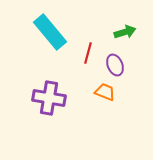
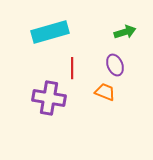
cyan rectangle: rotated 66 degrees counterclockwise
red line: moved 16 px left, 15 px down; rotated 15 degrees counterclockwise
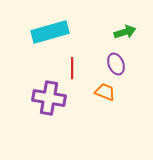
purple ellipse: moved 1 px right, 1 px up
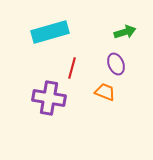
red line: rotated 15 degrees clockwise
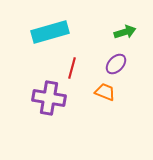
purple ellipse: rotated 65 degrees clockwise
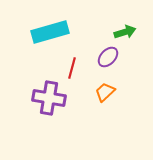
purple ellipse: moved 8 px left, 7 px up
orange trapezoid: rotated 65 degrees counterclockwise
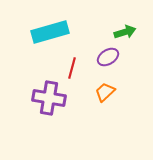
purple ellipse: rotated 15 degrees clockwise
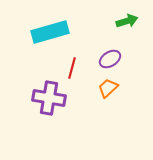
green arrow: moved 2 px right, 11 px up
purple ellipse: moved 2 px right, 2 px down
orange trapezoid: moved 3 px right, 4 px up
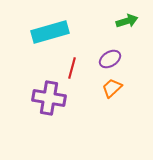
orange trapezoid: moved 4 px right
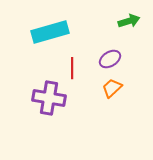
green arrow: moved 2 px right
red line: rotated 15 degrees counterclockwise
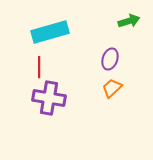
purple ellipse: rotated 40 degrees counterclockwise
red line: moved 33 px left, 1 px up
